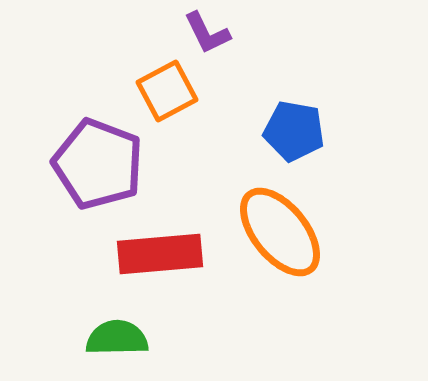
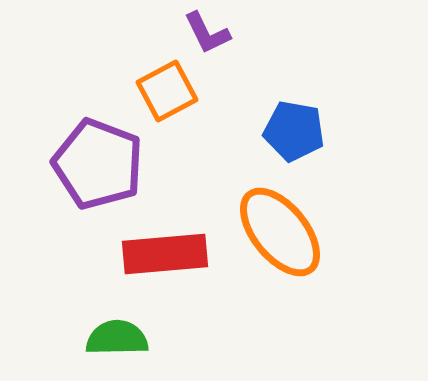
red rectangle: moved 5 px right
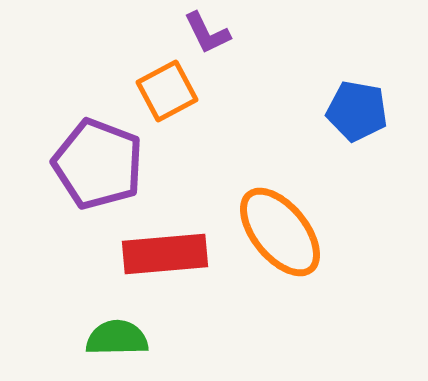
blue pentagon: moved 63 px right, 20 px up
